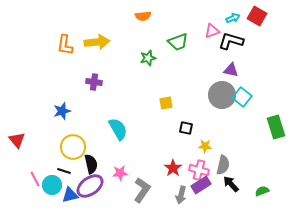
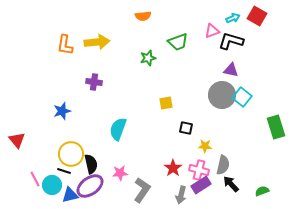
cyan semicircle: rotated 130 degrees counterclockwise
yellow circle: moved 2 px left, 7 px down
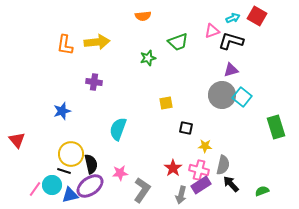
purple triangle: rotated 28 degrees counterclockwise
pink line: moved 10 px down; rotated 63 degrees clockwise
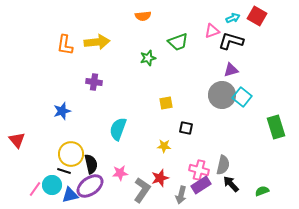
yellow star: moved 41 px left
red star: moved 13 px left, 10 px down; rotated 18 degrees clockwise
